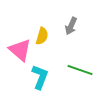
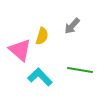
gray arrow: moved 1 px right; rotated 18 degrees clockwise
green line: rotated 10 degrees counterclockwise
cyan L-shape: rotated 65 degrees counterclockwise
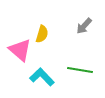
gray arrow: moved 12 px right
yellow semicircle: moved 2 px up
cyan L-shape: moved 2 px right
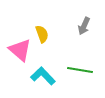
gray arrow: rotated 18 degrees counterclockwise
yellow semicircle: rotated 36 degrees counterclockwise
cyan L-shape: moved 1 px right, 1 px up
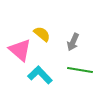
gray arrow: moved 11 px left, 16 px down
yellow semicircle: rotated 30 degrees counterclockwise
cyan L-shape: moved 3 px left, 1 px up
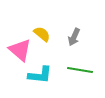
gray arrow: moved 1 px right, 5 px up
cyan L-shape: rotated 140 degrees clockwise
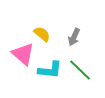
pink triangle: moved 3 px right, 4 px down
green line: rotated 35 degrees clockwise
cyan L-shape: moved 10 px right, 5 px up
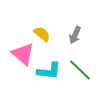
gray arrow: moved 1 px right, 2 px up
cyan L-shape: moved 1 px left, 1 px down
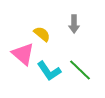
gray arrow: moved 1 px left, 11 px up; rotated 24 degrees counterclockwise
cyan L-shape: rotated 50 degrees clockwise
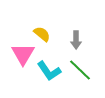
gray arrow: moved 2 px right, 16 px down
pink triangle: rotated 20 degrees clockwise
